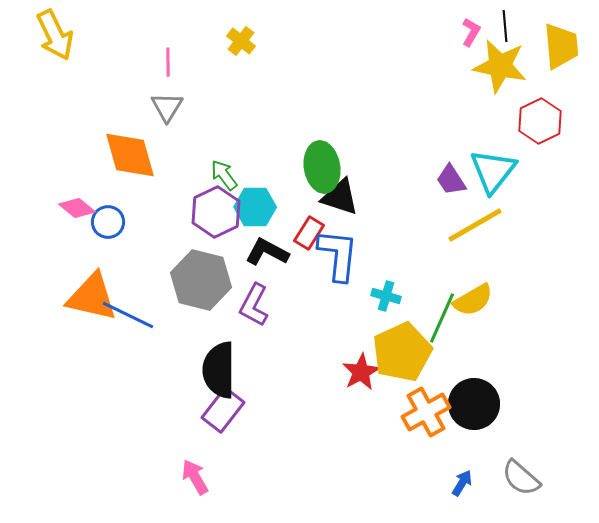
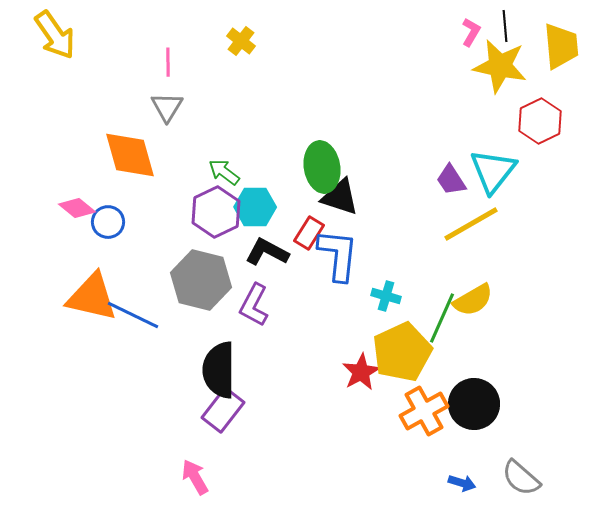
yellow arrow: rotated 9 degrees counterclockwise
green arrow: moved 3 px up; rotated 16 degrees counterclockwise
yellow line: moved 4 px left, 1 px up
blue line: moved 5 px right
orange cross: moved 2 px left, 1 px up
blue arrow: rotated 76 degrees clockwise
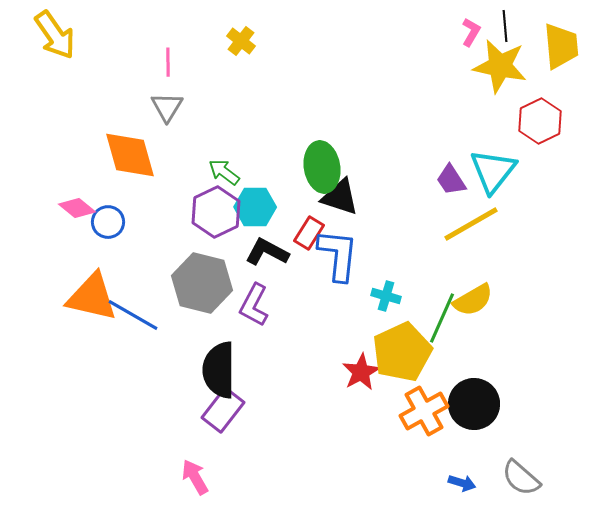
gray hexagon: moved 1 px right, 3 px down
blue line: rotated 4 degrees clockwise
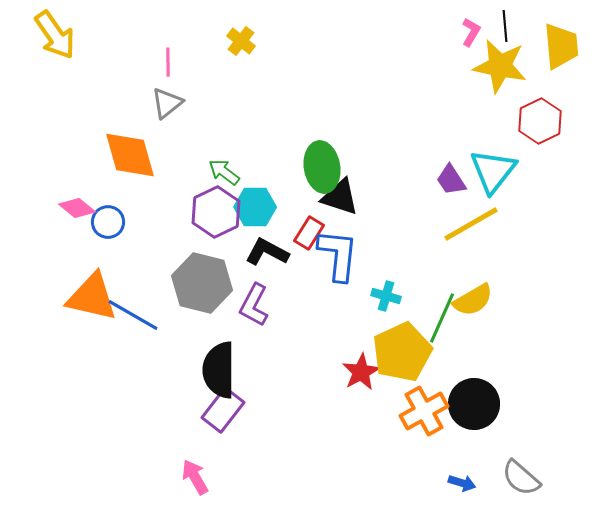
gray triangle: moved 4 px up; rotated 20 degrees clockwise
